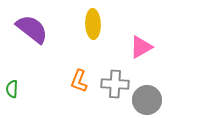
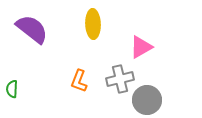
gray cross: moved 5 px right, 5 px up; rotated 16 degrees counterclockwise
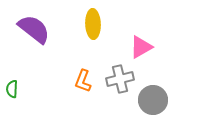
purple semicircle: moved 2 px right
orange L-shape: moved 4 px right
gray circle: moved 6 px right
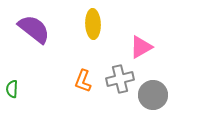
gray circle: moved 5 px up
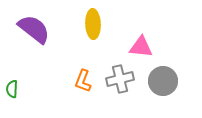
pink triangle: rotated 35 degrees clockwise
gray circle: moved 10 px right, 14 px up
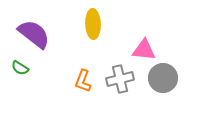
purple semicircle: moved 5 px down
pink triangle: moved 3 px right, 3 px down
gray circle: moved 3 px up
green semicircle: moved 8 px right, 21 px up; rotated 60 degrees counterclockwise
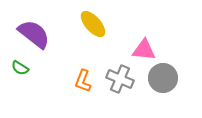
yellow ellipse: rotated 40 degrees counterclockwise
gray cross: rotated 36 degrees clockwise
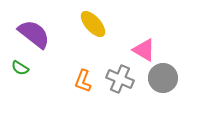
pink triangle: rotated 25 degrees clockwise
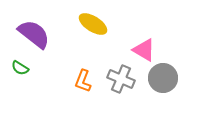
yellow ellipse: rotated 16 degrees counterclockwise
gray cross: moved 1 px right
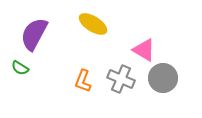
purple semicircle: rotated 100 degrees counterclockwise
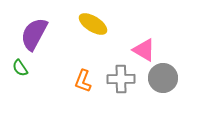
green semicircle: rotated 24 degrees clockwise
gray cross: rotated 24 degrees counterclockwise
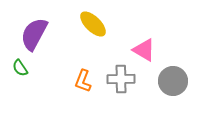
yellow ellipse: rotated 12 degrees clockwise
gray circle: moved 10 px right, 3 px down
